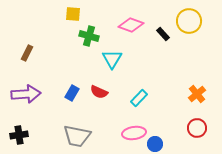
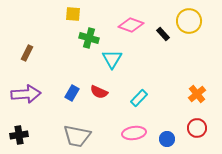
green cross: moved 2 px down
blue circle: moved 12 px right, 5 px up
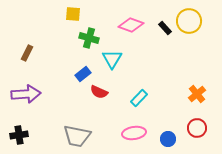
black rectangle: moved 2 px right, 6 px up
blue rectangle: moved 11 px right, 19 px up; rotated 21 degrees clockwise
blue circle: moved 1 px right
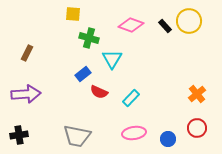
black rectangle: moved 2 px up
cyan rectangle: moved 8 px left
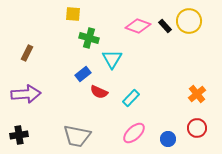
pink diamond: moved 7 px right, 1 px down
pink ellipse: rotated 35 degrees counterclockwise
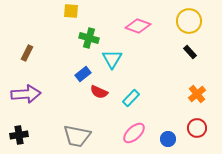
yellow square: moved 2 px left, 3 px up
black rectangle: moved 25 px right, 26 px down
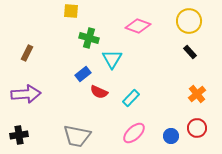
blue circle: moved 3 px right, 3 px up
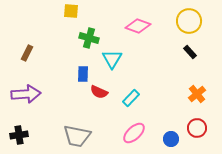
blue rectangle: rotated 49 degrees counterclockwise
blue circle: moved 3 px down
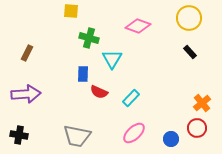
yellow circle: moved 3 px up
orange cross: moved 5 px right, 9 px down
black cross: rotated 18 degrees clockwise
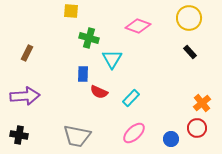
purple arrow: moved 1 px left, 2 px down
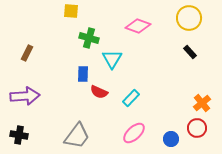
gray trapezoid: rotated 64 degrees counterclockwise
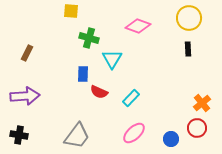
black rectangle: moved 2 px left, 3 px up; rotated 40 degrees clockwise
